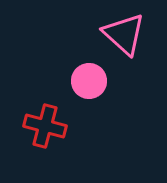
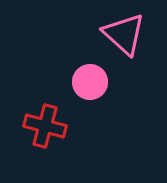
pink circle: moved 1 px right, 1 px down
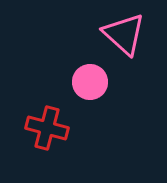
red cross: moved 2 px right, 2 px down
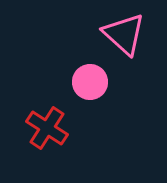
red cross: rotated 18 degrees clockwise
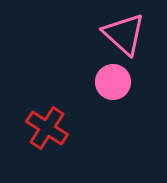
pink circle: moved 23 px right
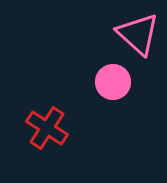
pink triangle: moved 14 px right
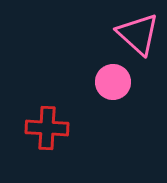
red cross: rotated 30 degrees counterclockwise
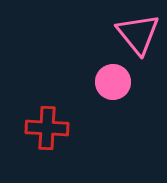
pink triangle: rotated 9 degrees clockwise
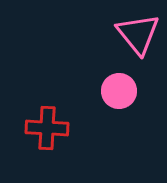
pink circle: moved 6 px right, 9 px down
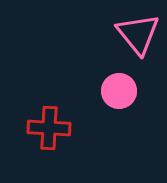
red cross: moved 2 px right
